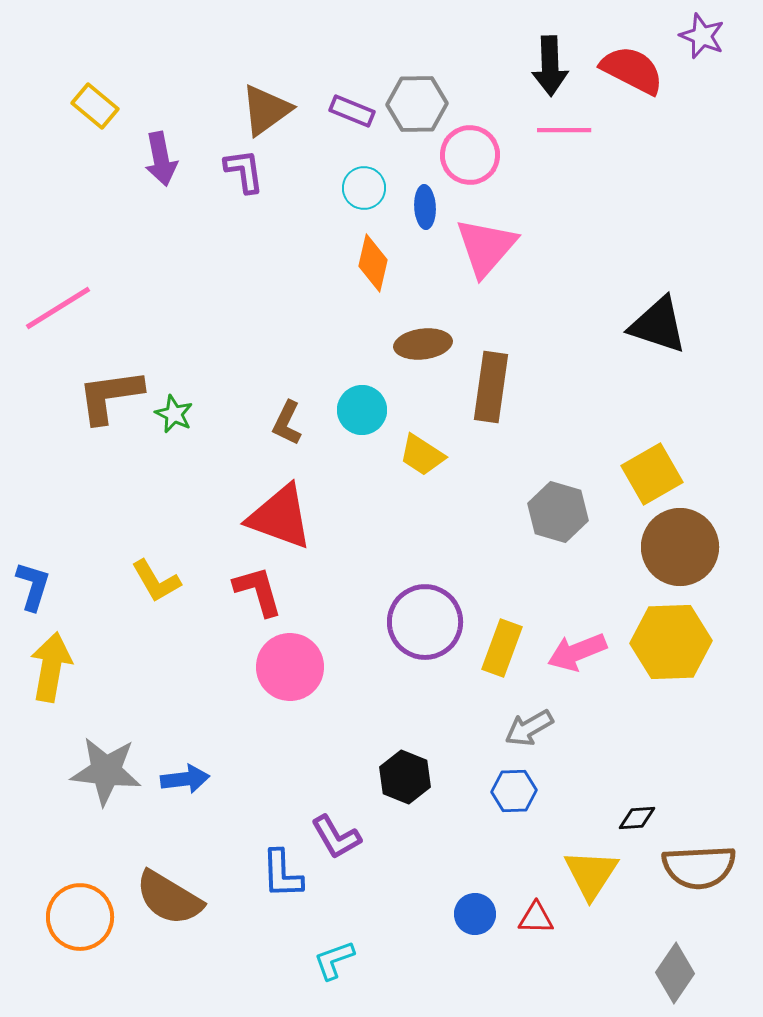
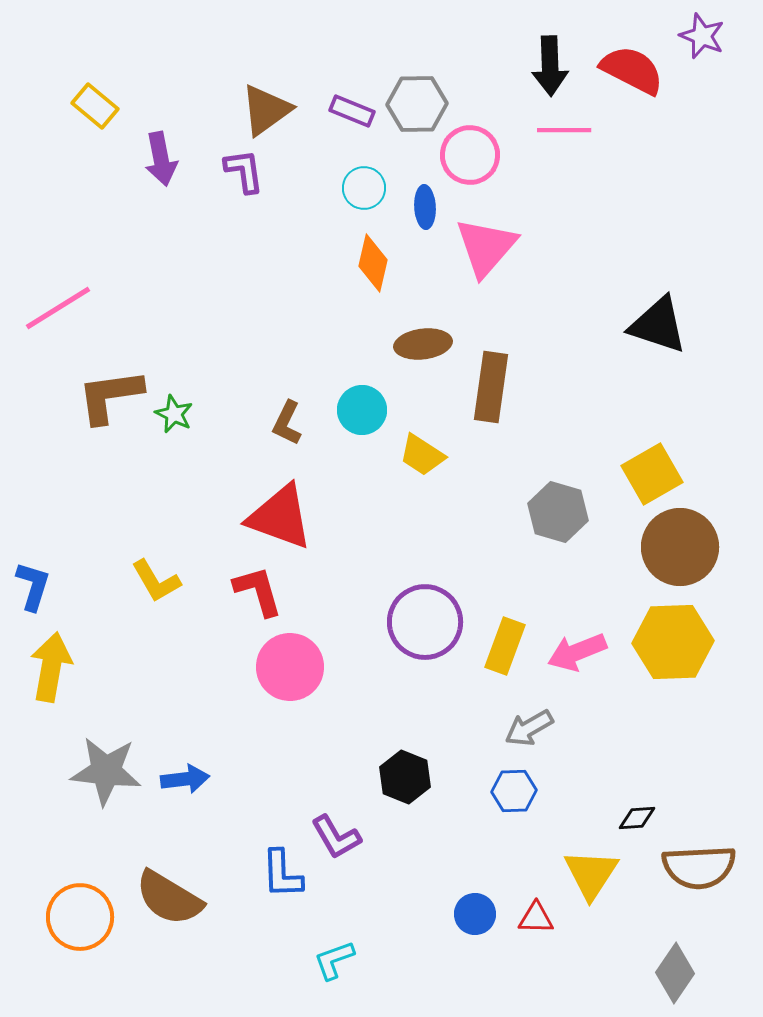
yellow hexagon at (671, 642): moved 2 px right
yellow rectangle at (502, 648): moved 3 px right, 2 px up
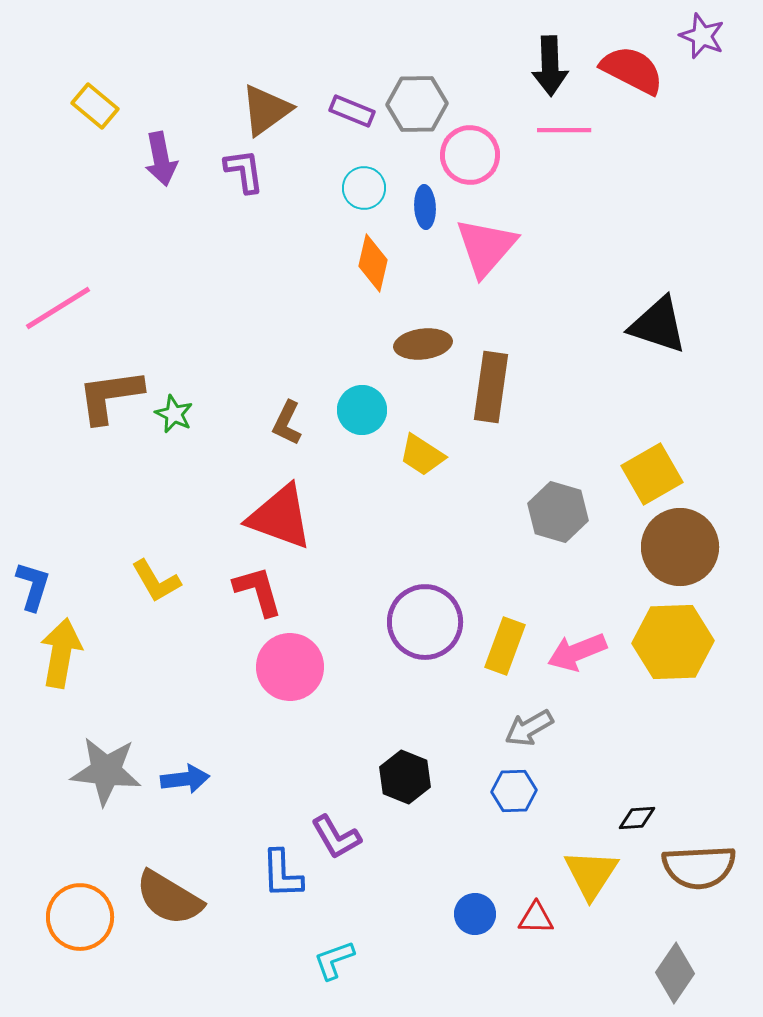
yellow arrow at (51, 667): moved 10 px right, 14 px up
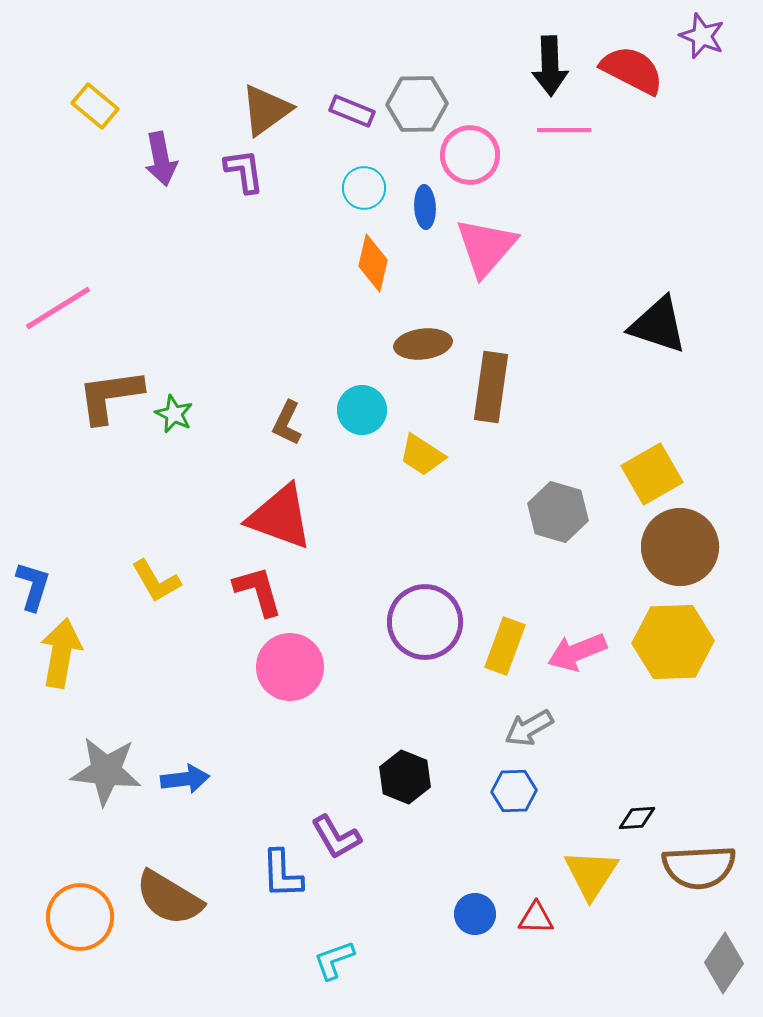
gray diamond at (675, 973): moved 49 px right, 10 px up
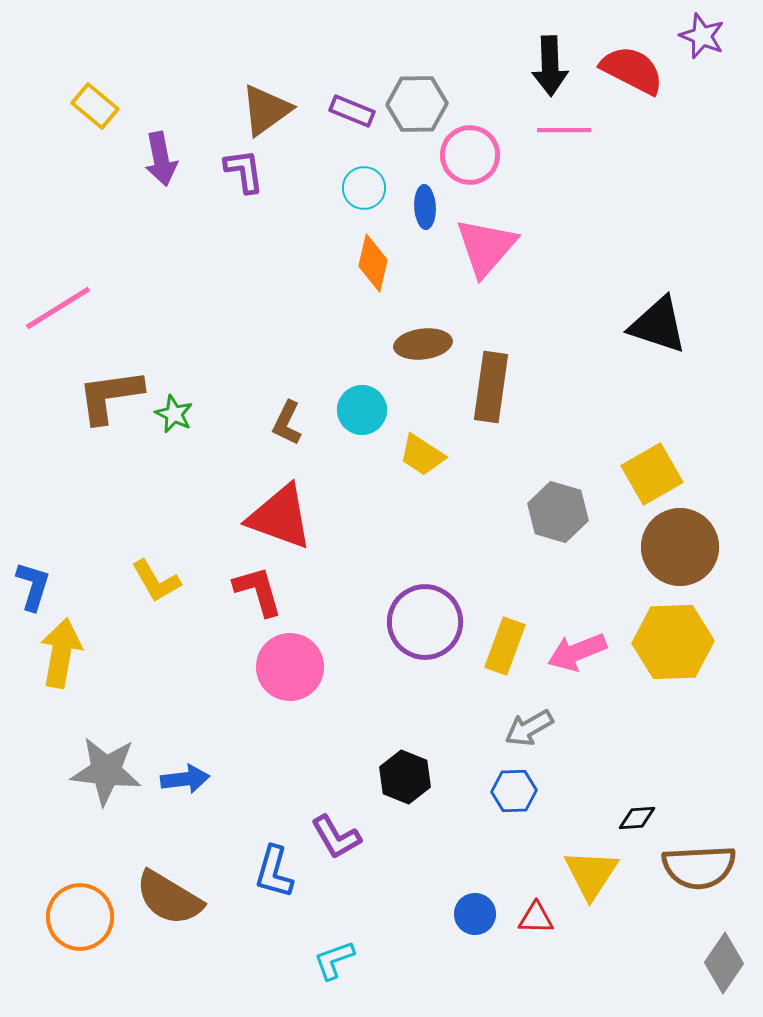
blue L-shape at (282, 874): moved 8 px left, 2 px up; rotated 18 degrees clockwise
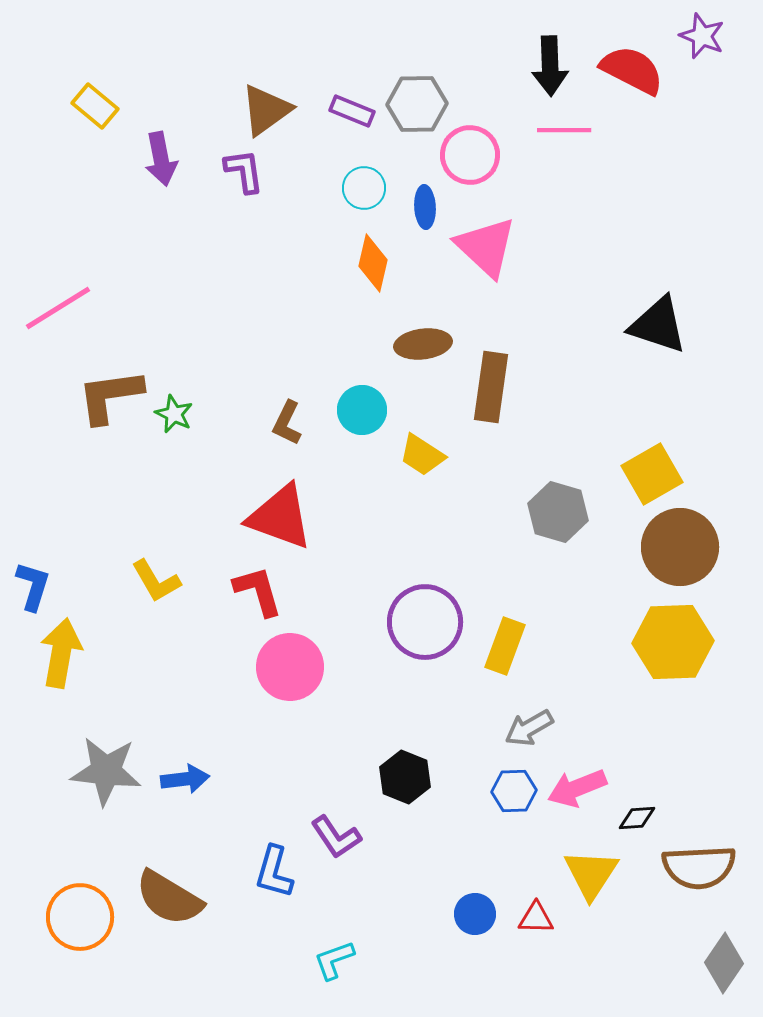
pink triangle at (486, 247): rotated 28 degrees counterclockwise
pink arrow at (577, 652): moved 136 px down
purple L-shape at (336, 837): rotated 4 degrees counterclockwise
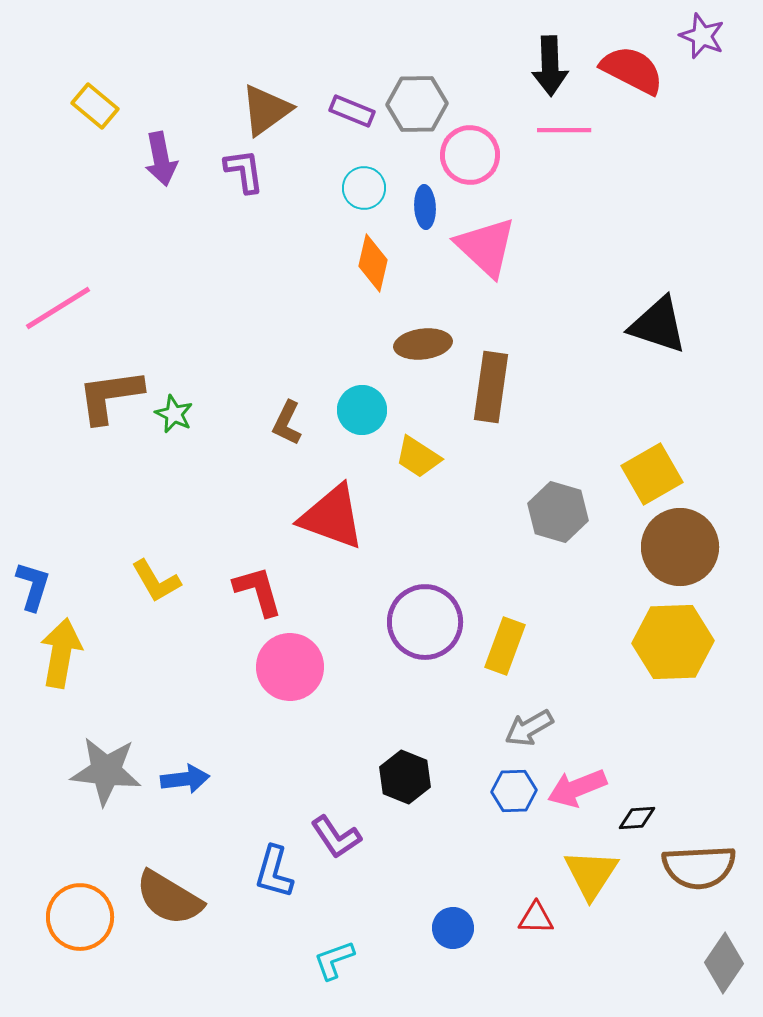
yellow trapezoid at (422, 455): moved 4 px left, 2 px down
red triangle at (280, 517): moved 52 px right
blue circle at (475, 914): moved 22 px left, 14 px down
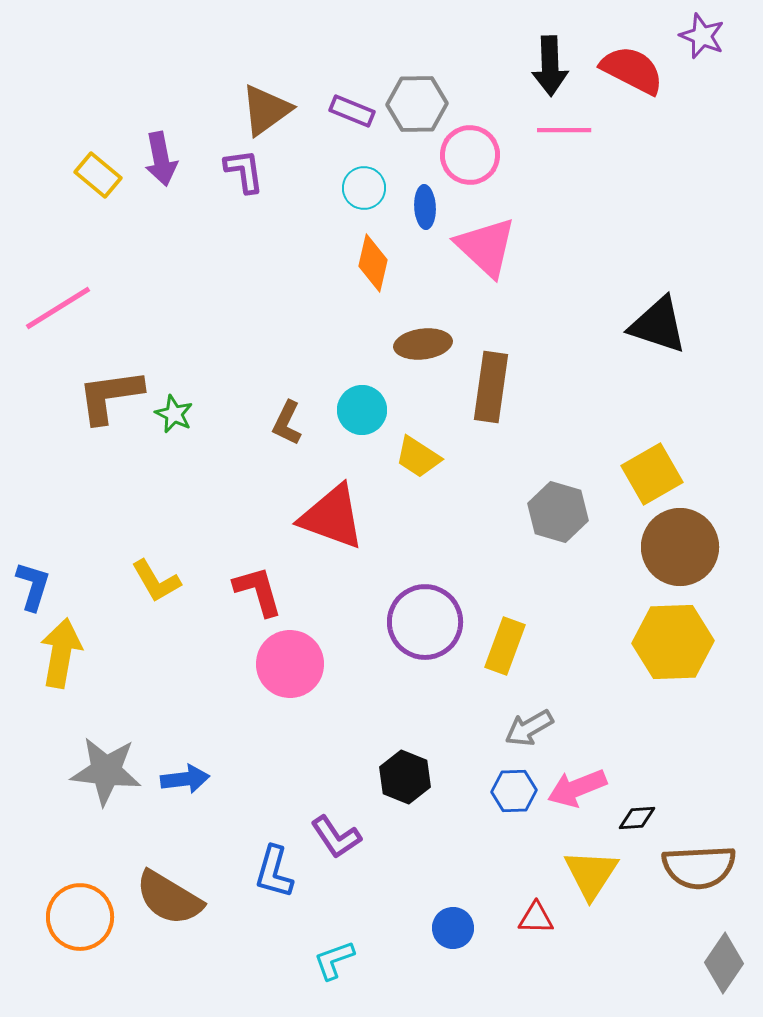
yellow rectangle at (95, 106): moved 3 px right, 69 px down
pink circle at (290, 667): moved 3 px up
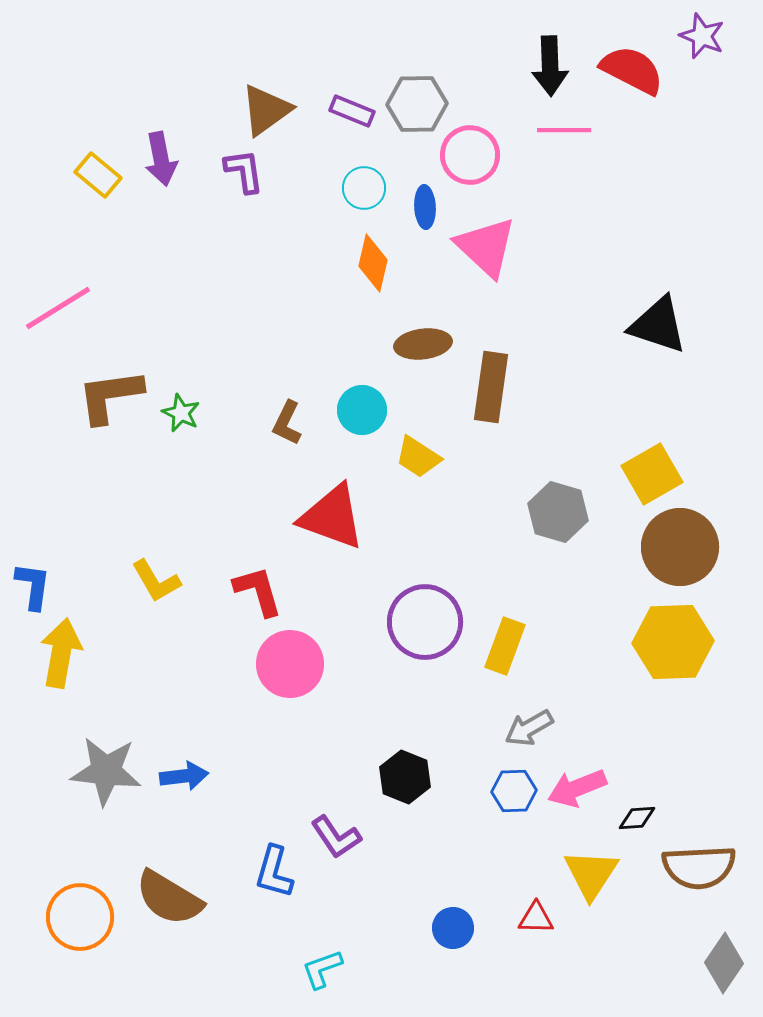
green star at (174, 414): moved 7 px right, 1 px up
blue L-shape at (33, 586): rotated 9 degrees counterclockwise
blue arrow at (185, 779): moved 1 px left, 3 px up
cyan L-shape at (334, 960): moved 12 px left, 9 px down
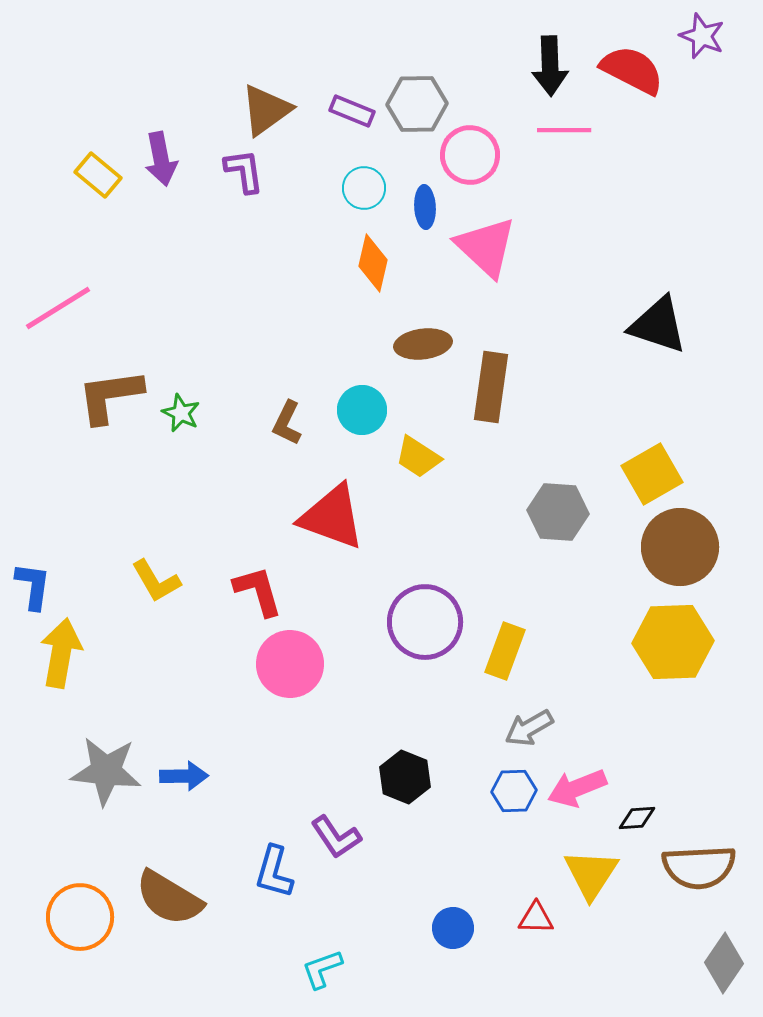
gray hexagon at (558, 512): rotated 12 degrees counterclockwise
yellow rectangle at (505, 646): moved 5 px down
blue arrow at (184, 776): rotated 6 degrees clockwise
